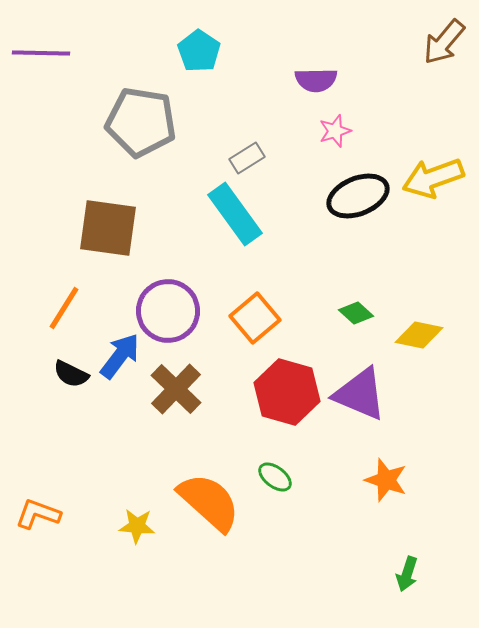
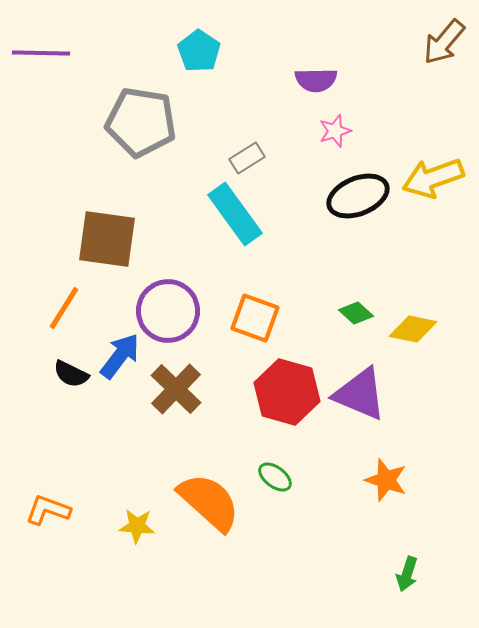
brown square: moved 1 px left, 11 px down
orange square: rotated 30 degrees counterclockwise
yellow diamond: moved 6 px left, 6 px up
orange L-shape: moved 10 px right, 4 px up
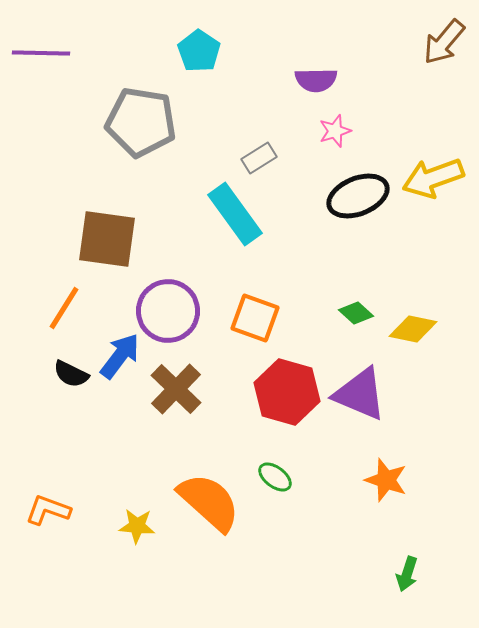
gray rectangle: moved 12 px right
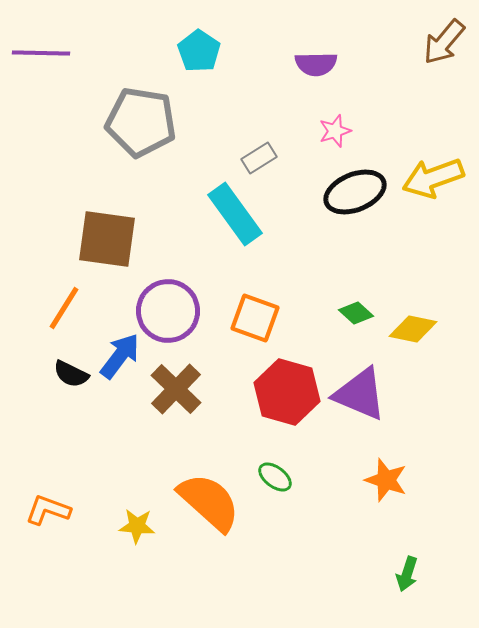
purple semicircle: moved 16 px up
black ellipse: moved 3 px left, 4 px up
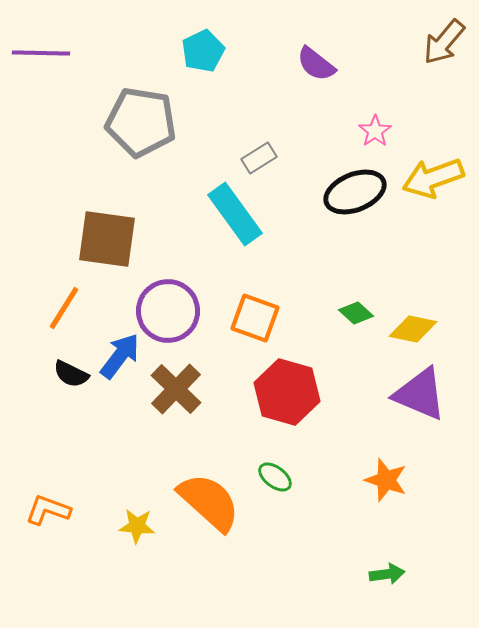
cyan pentagon: moved 4 px right; rotated 12 degrees clockwise
purple semicircle: rotated 39 degrees clockwise
pink star: moved 40 px right; rotated 16 degrees counterclockwise
purple triangle: moved 60 px right
green arrow: moved 20 px left; rotated 116 degrees counterclockwise
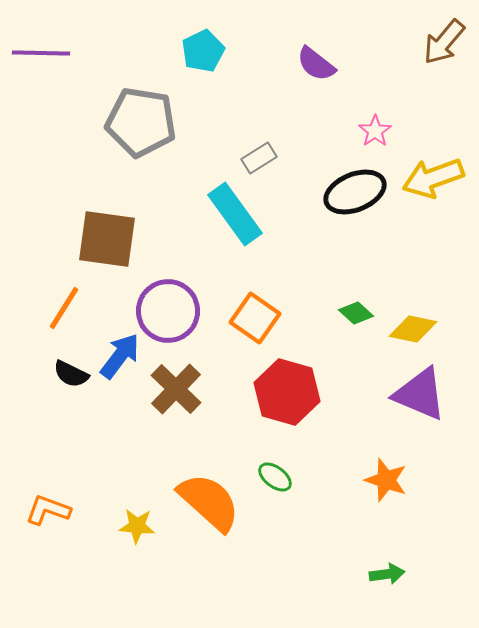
orange square: rotated 15 degrees clockwise
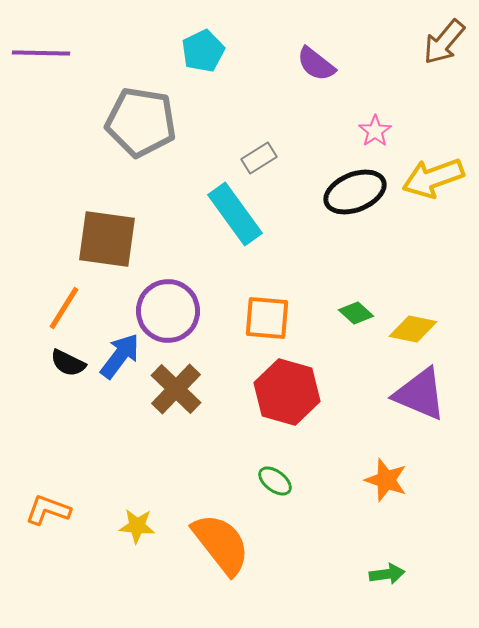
orange square: moved 12 px right; rotated 30 degrees counterclockwise
black semicircle: moved 3 px left, 11 px up
green ellipse: moved 4 px down
orange semicircle: moved 12 px right, 42 px down; rotated 10 degrees clockwise
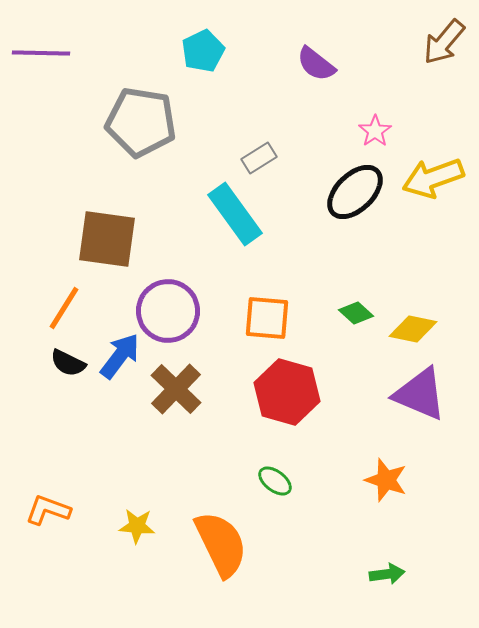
black ellipse: rotated 22 degrees counterclockwise
orange semicircle: rotated 12 degrees clockwise
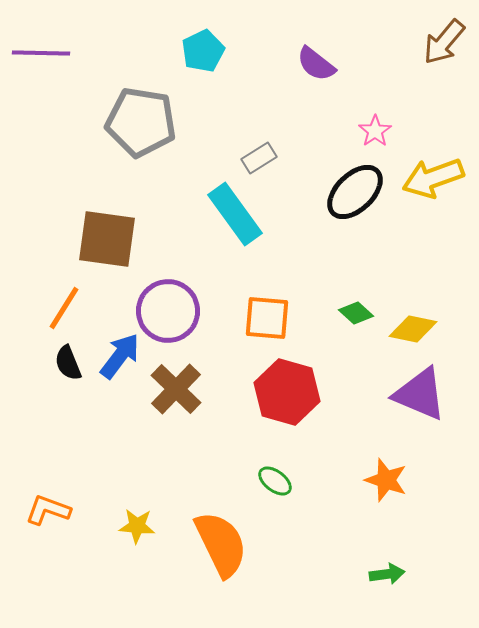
black semicircle: rotated 42 degrees clockwise
